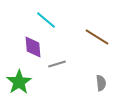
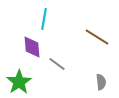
cyan line: moved 2 px left, 1 px up; rotated 60 degrees clockwise
purple diamond: moved 1 px left
gray line: rotated 54 degrees clockwise
gray semicircle: moved 1 px up
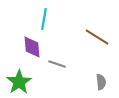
gray line: rotated 18 degrees counterclockwise
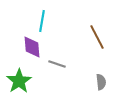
cyan line: moved 2 px left, 2 px down
brown line: rotated 30 degrees clockwise
green star: moved 1 px up
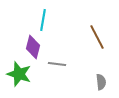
cyan line: moved 1 px right, 1 px up
purple diamond: moved 1 px right; rotated 20 degrees clockwise
gray line: rotated 12 degrees counterclockwise
green star: moved 7 px up; rotated 20 degrees counterclockwise
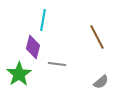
green star: rotated 20 degrees clockwise
gray semicircle: rotated 56 degrees clockwise
